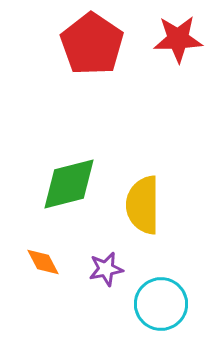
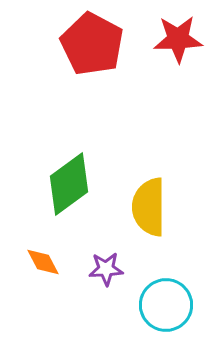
red pentagon: rotated 6 degrees counterclockwise
green diamond: rotated 22 degrees counterclockwise
yellow semicircle: moved 6 px right, 2 px down
purple star: rotated 8 degrees clockwise
cyan circle: moved 5 px right, 1 px down
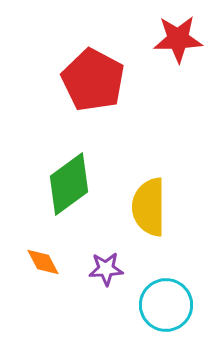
red pentagon: moved 1 px right, 36 px down
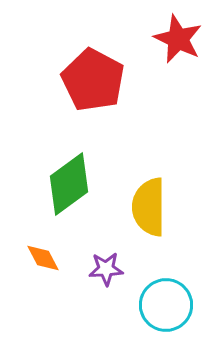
red star: rotated 27 degrees clockwise
orange diamond: moved 4 px up
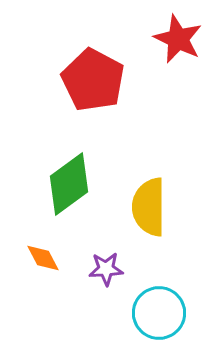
cyan circle: moved 7 px left, 8 px down
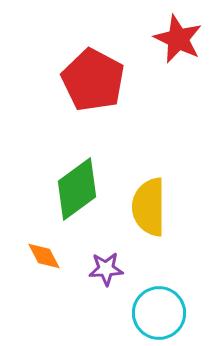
green diamond: moved 8 px right, 5 px down
orange diamond: moved 1 px right, 2 px up
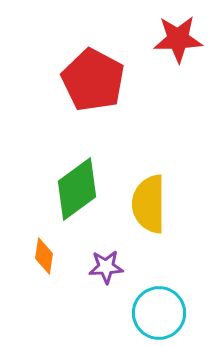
red star: rotated 27 degrees counterclockwise
yellow semicircle: moved 3 px up
orange diamond: rotated 36 degrees clockwise
purple star: moved 2 px up
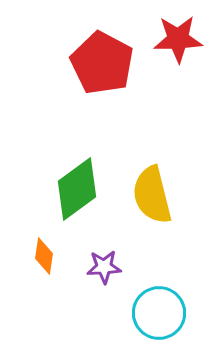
red pentagon: moved 9 px right, 17 px up
yellow semicircle: moved 3 px right, 9 px up; rotated 14 degrees counterclockwise
purple star: moved 2 px left
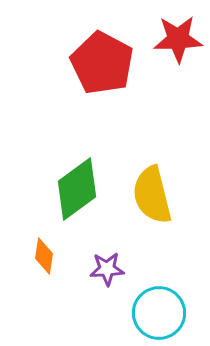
purple star: moved 3 px right, 2 px down
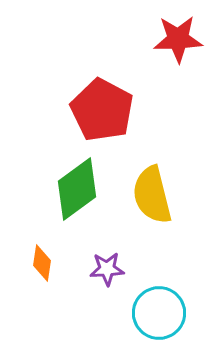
red pentagon: moved 47 px down
orange diamond: moved 2 px left, 7 px down
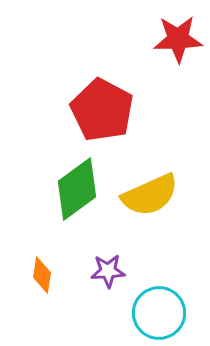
yellow semicircle: moved 2 px left; rotated 100 degrees counterclockwise
orange diamond: moved 12 px down
purple star: moved 1 px right, 2 px down
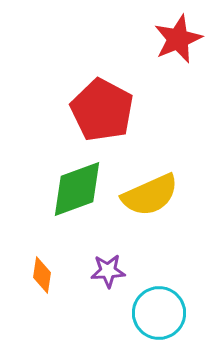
red star: rotated 21 degrees counterclockwise
green diamond: rotated 16 degrees clockwise
